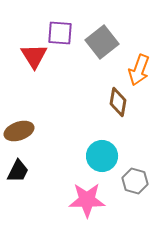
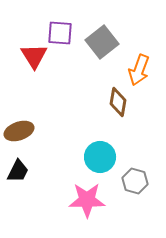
cyan circle: moved 2 px left, 1 px down
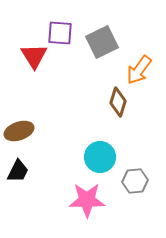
gray square: rotated 12 degrees clockwise
orange arrow: rotated 16 degrees clockwise
brown diamond: rotated 8 degrees clockwise
gray hexagon: rotated 20 degrees counterclockwise
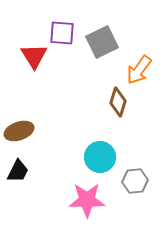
purple square: moved 2 px right
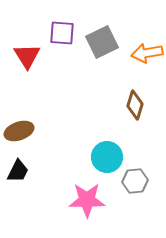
red triangle: moved 7 px left
orange arrow: moved 8 px right, 17 px up; rotated 44 degrees clockwise
brown diamond: moved 17 px right, 3 px down
cyan circle: moved 7 px right
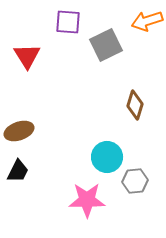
purple square: moved 6 px right, 11 px up
gray square: moved 4 px right, 3 px down
orange arrow: moved 32 px up; rotated 8 degrees counterclockwise
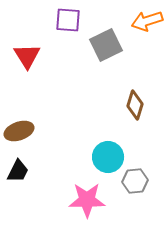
purple square: moved 2 px up
cyan circle: moved 1 px right
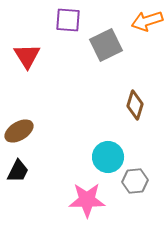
brown ellipse: rotated 12 degrees counterclockwise
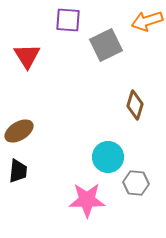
black trapezoid: rotated 20 degrees counterclockwise
gray hexagon: moved 1 px right, 2 px down; rotated 10 degrees clockwise
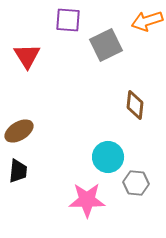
brown diamond: rotated 12 degrees counterclockwise
